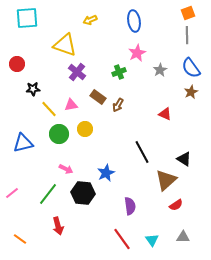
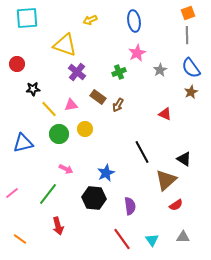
black hexagon: moved 11 px right, 5 px down
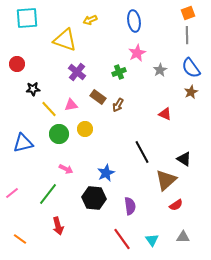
yellow triangle: moved 5 px up
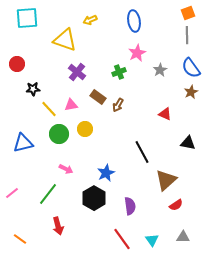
black triangle: moved 4 px right, 16 px up; rotated 21 degrees counterclockwise
black hexagon: rotated 25 degrees clockwise
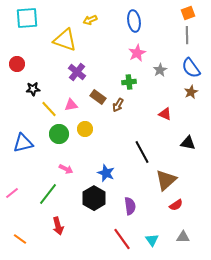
green cross: moved 10 px right, 10 px down; rotated 16 degrees clockwise
blue star: rotated 24 degrees counterclockwise
